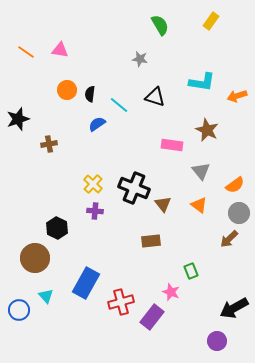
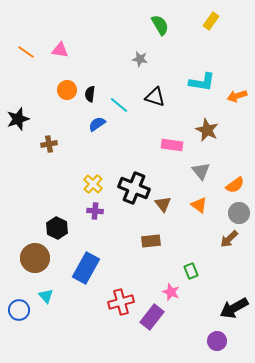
blue rectangle: moved 15 px up
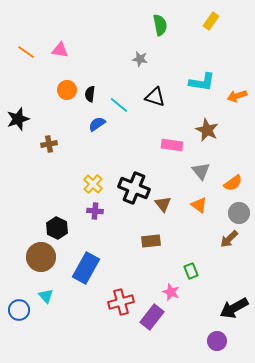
green semicircle: rotated 20 degrees clockwise
orange semicircle: moved 2 px left, 2 px up
brown circle: moved 6 px right, 1 px up
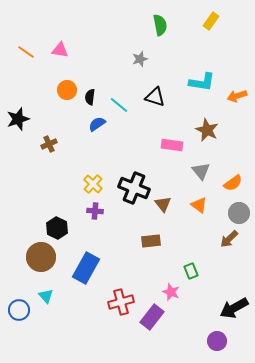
gray star: rotated 28 degrees counterclockwise
black semicircle: moved 3 px down
brown cross: rotated 14 degrees counterclockwise
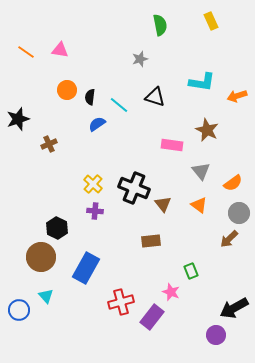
yellow rectangle: rotated 60 degrees counterclockwise
purple circle: moved 1 px left, 6 px up
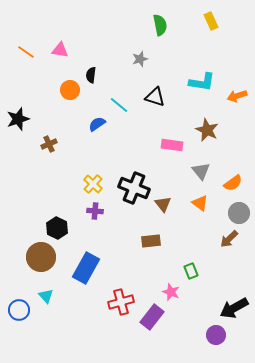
orange circle: moved 3 px right
black semicircle: moved 1 px right, 22 px up
orange triangle: moved 1 px right, 2 px up
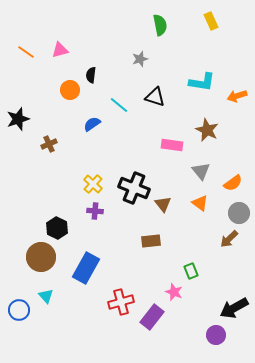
pink triangle: rotated 24 degrees counterclockwise
blue semicircle: moved 5 px left
pink star: moved 3 px right
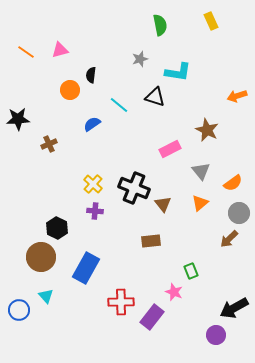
cyan L-shape: moved 24 px left, 10 px up
black star: rotated 15 degrees clockwise
pink rectangle: moved 2 px left, 4 px down; rotated 35 degrees counterclockwise
orange triangle: rotated 42 degrees clockwise
red cross: rotated 15 degrees clockwise
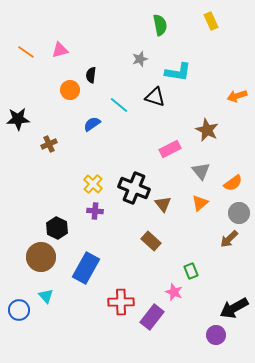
brown rectangle: rotated 48 degrees clockwise
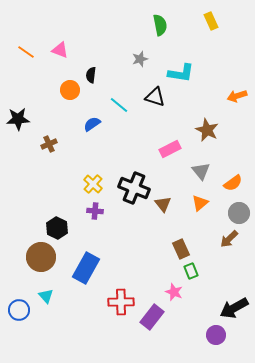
pink triangle: rotated 36 degrees clockwise
cyan L-shape: moved 3 px right, 1 px down
brown rectangle: moved 30 px right, 8 px down; rotated 24 degrees clockwise
